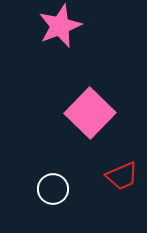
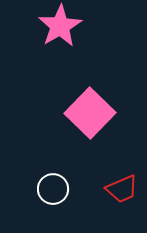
pink star: rotated 9 degrees counterclockwise
red trapezoid: moved 13 px down
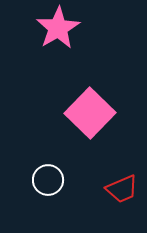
pink star: moved 2 px left, 2 px down
white circle: moved 5 px left, 9 px up
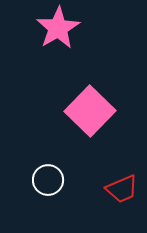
pink square: moved 2 px up
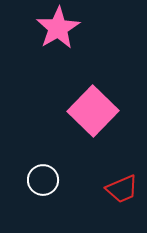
pink square: moved 3 px right
white circle: moved 5 px left
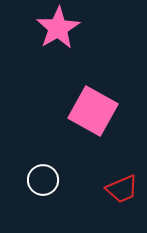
pink square: rotated 15 degrees counterclockwise
